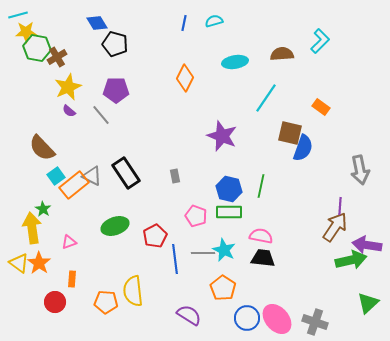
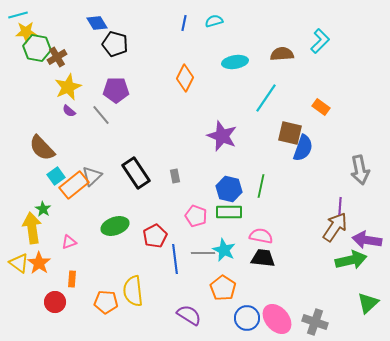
black rectangle at (126, 173): moved 10 px right
gray triangle at (92, 176): rotated 50 degrees clockwise
purple arrow at (367, 245): moved 5 px up
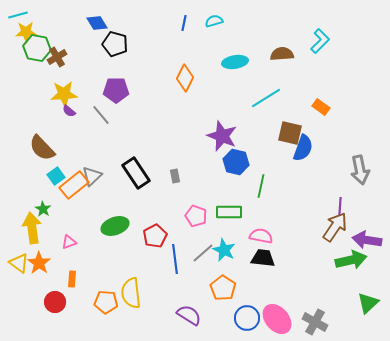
yellow star at (68, 87): moved 4 px left, 7 px down; rotated 20 degrees clockwise
cyan line at (266, 98): rotated 24 degrees clockwise
blue hexagon at (229, 189): moved 7 px right, 27 px up
gray line at (203, 253): rotated 40 degrees counterclockwise
yellow semicircle at (133, 291): moved 2 px left, 2 px down
gray cross at (315, 322): rotated 10 degrees clockwise
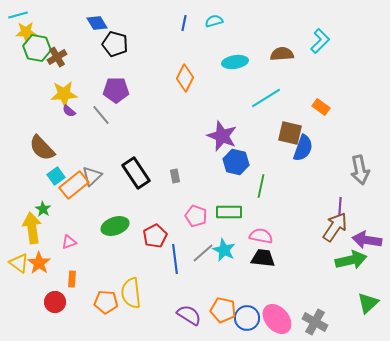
orange pentagon at (223, 288): moved 22 px down; rotated 20 degrees counterclockwise
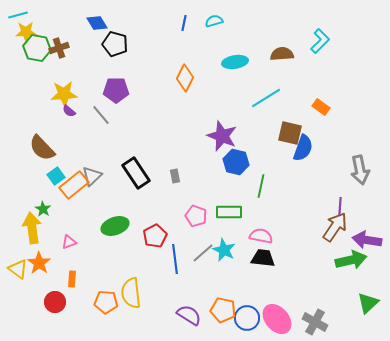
brown cross at (57, 57): moved 2 px right, 9 px up; rotated 12 degrees clockwise
yellow triangle at (19, 263): moved 1 px left, 6 px down
